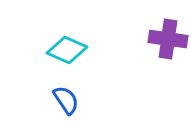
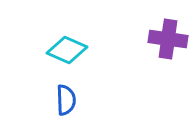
blue semicircle: rotated 32 degrees clockwise
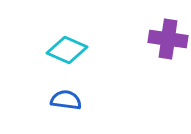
blue semicircle: rotated 80 degrees counterclockwise
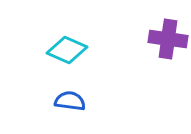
blue semicircle: moved 4 px right, 1 px down
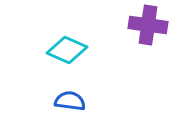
purple cross: moved 20 px left, 14 px up
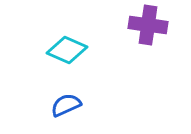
blue semicircle: moved 4 px left, 4 px down; rotated 32 degrees counterclockwise
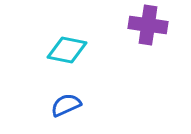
cyan diamond: rotated 12 degrees counterclockwise
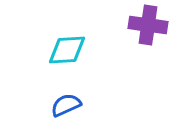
cyan diamond: rotated 15 degrees counterclockwise
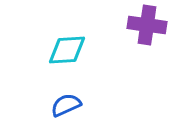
purple cross: moved 1 px left
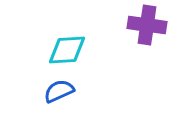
blue semicircle: moved 7 px left, 14 px up
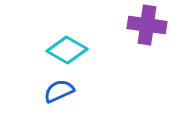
cyan diamond: rotated 33 degrees clockwise
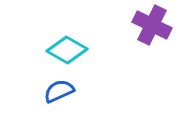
purple cross: moved 5 px right; rotated 18 degrees clockwise
